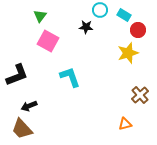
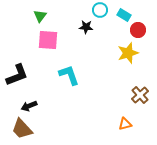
pink square: moved 1 px up; rotated 25 degrees counterclockwise
cyan L-shape: moved 1 px left, 2 px up
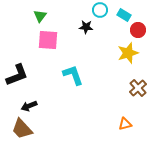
cyan L-shape: moved 4 px right
brown cross: moved 2 px left, 7 px up
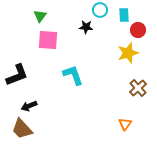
cyan rectangle: rotated 56 degrees clockwise
orange triangle: rotated 40 degrees counterclockwise
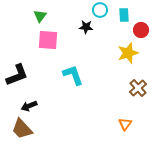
red circle: moved 3 px right
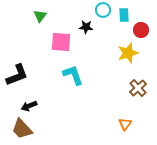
cyan circle: moved 3 px right
pink square: moved 13 px right, 2 px down
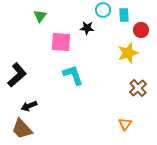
black star: moved 1 px right, 1 px down
black L-shape: rotated 20 degrees counterclockwise
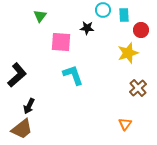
black arrow: rotated 42 degrees counterclockwise
brown trapezoid: rotated 85 degrees counterclockwise
